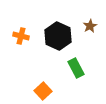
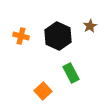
green rectangle: moved 5 px left, 5 px down
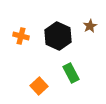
orange square: moved 4 px left, 5 px up
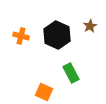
black hexagon: moved 1 px left, 1 px up
orange square: moved 5 px right, 6 px down; rotated 24 degrees counterclockwise
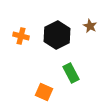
brown star: rotated 16 degrees counterclockwise
black hexagon: rotated 8 degrees clockwise
